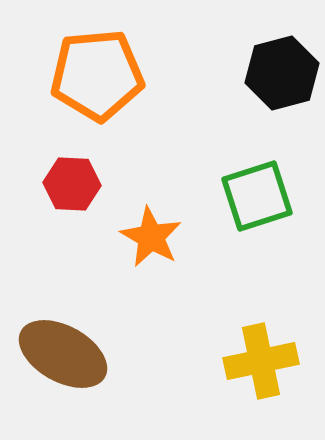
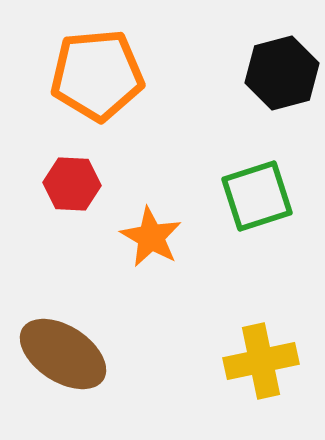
brown ellipse: rotated 4 degrees clockwise
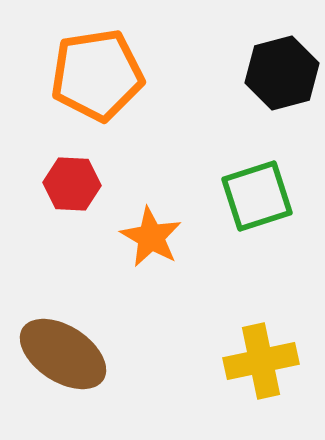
orange pentagon: rotated 4 degrees counterclockwise
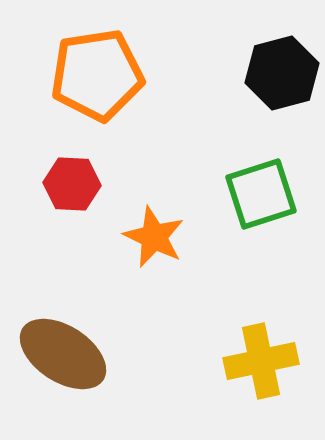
green square: moved 4 px right, 2 px up
orange star: moved 3 px right; rotated 4 degrees counterclockwise
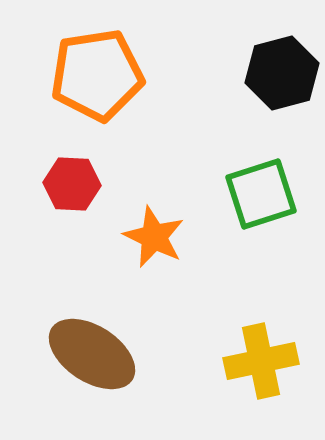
brown ellipse: moved 29 px right
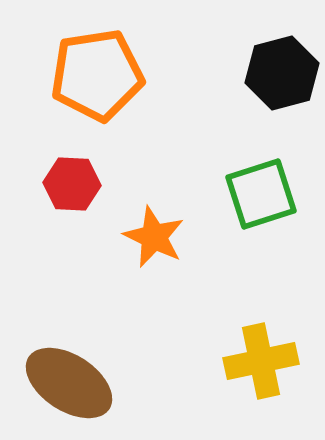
brown ellipse: moved 23 px left, 29 px down
